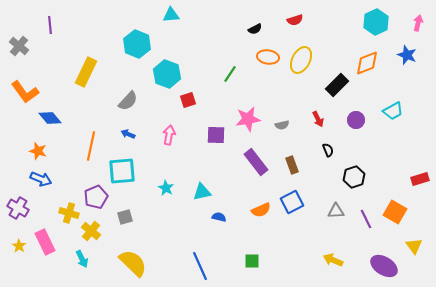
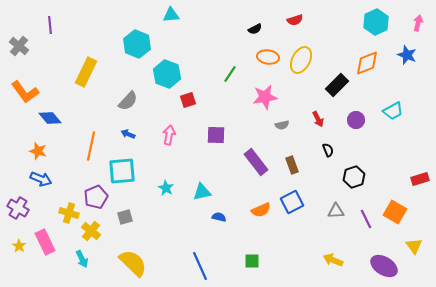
pink star at (248, 119): moved 17 px right, 22 px up
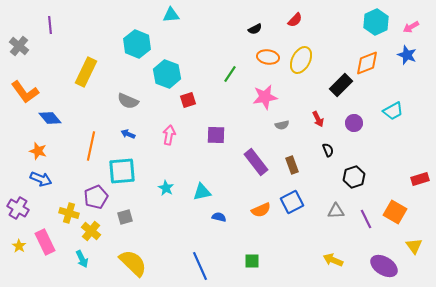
red semicircle at (295, 20): rotated 28 degrees counterclockwise
pink arrow at (418, 23): moved 7 px left, 4 px down; rotated 133 degrees counterclockwise
black rectangle at (337, 85): moved 4 px right
gray semicircle at (128, 101): rotated 70 degrees clockwise
purple circle at (356, 120): moved 2 px left, 3 px down
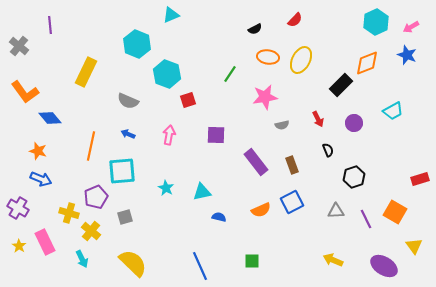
cyan triangle at (171, 15): rotated 18 degrees counterclockwise
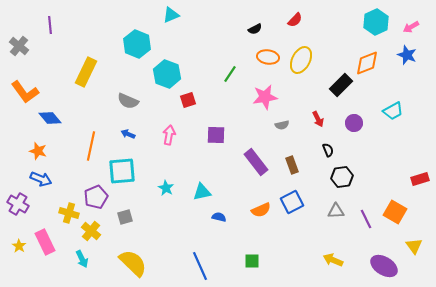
black hexagon at (354, 177): moved 12 px left; rotated 10 degrees clockwise
purple cross at (18, 208): moved 4 px up
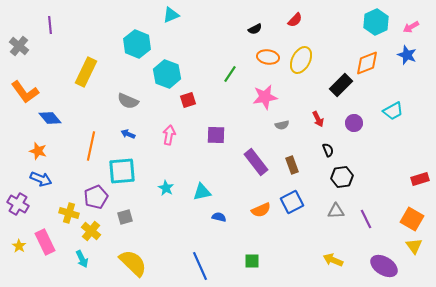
orange square at (395, 212): moved 17 px right, 7 px down
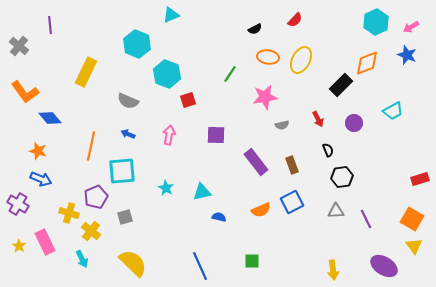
yellow arrow at (333, 260): moved 10 px down; rotated 120 degrees counterclockwise
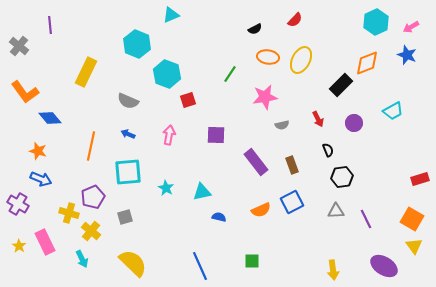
cyan square at (122, 171): moved 6 px right, 1 px down
purple pentagon at (96, 197): moved 3 px left
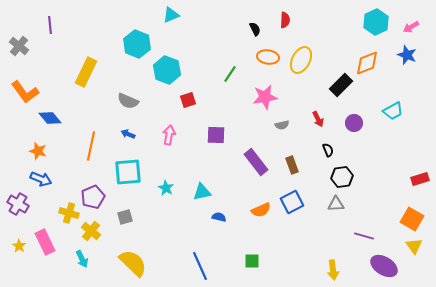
red semicircle at (295, 20): moved 10 px left; rotated 42 degrees counterclockwise
black semicircle at (255, 29): rotated 88 degrees counterclockwise
cyan hexagon at (167, 74): moved 4 px up
gray triangle at (336, 211): moved 7 px up
purple line at (366, 219): moved 2 px left, 17 px down; rotated 48 degrees counterclockwise
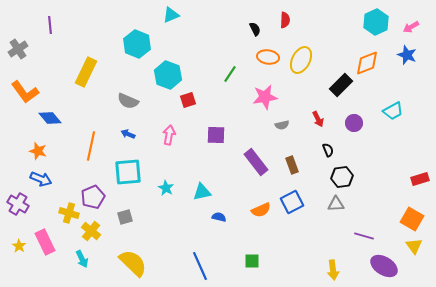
gray cross at (19, 46): moved 1 px left, 3 px down; rotated 18 degrees clockwise
cyan hexagon at (167, 70): moved 1 px right, 5 px down
